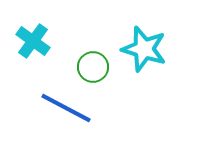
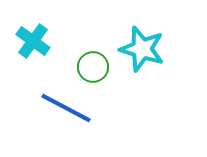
cyan star: moved 2 px left
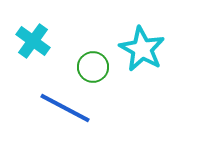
cyan star: rotated 12 degrees clockwise
blue line: moved 1 px left
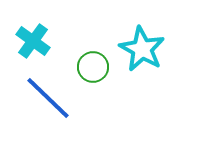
blue line: moved 17 px left, 10 px up; rotated 16 degrees clockwise
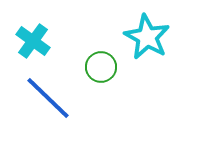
cyan star: moved 5 px right, 12 px up
green circle: moved 8 px right
